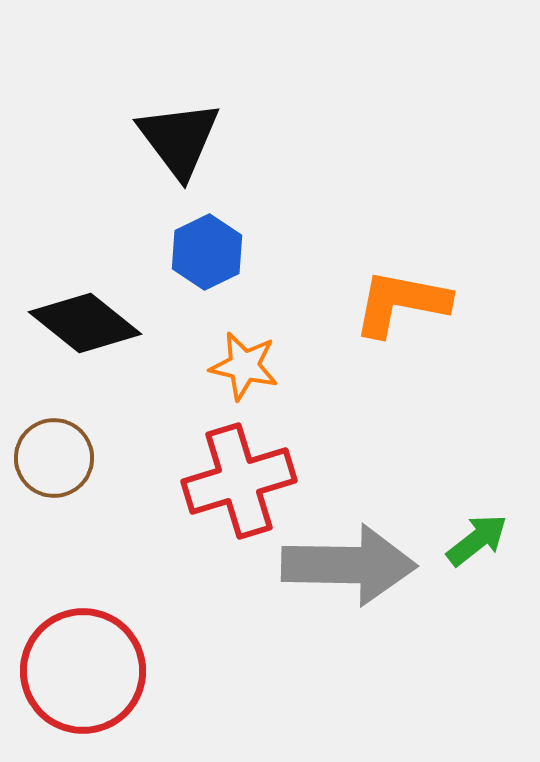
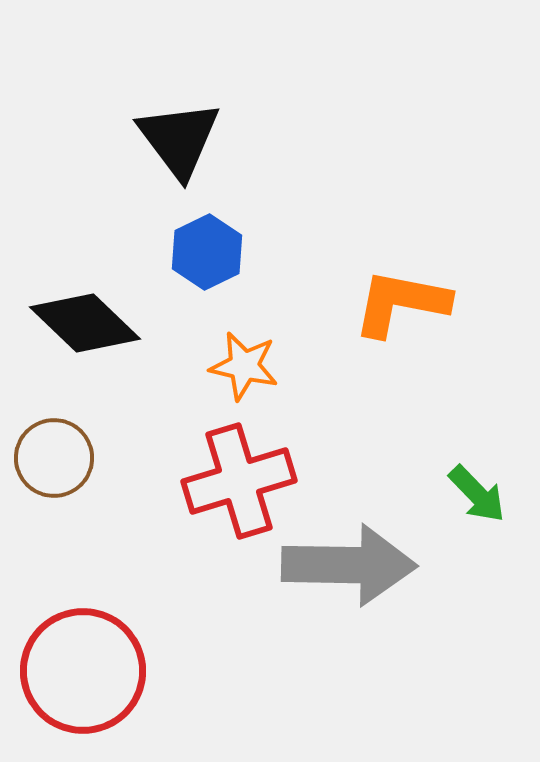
black diamond: rotated 5 degrees clockwise
green arrow: moved 46 px up; rotated 84 degrees clockwise
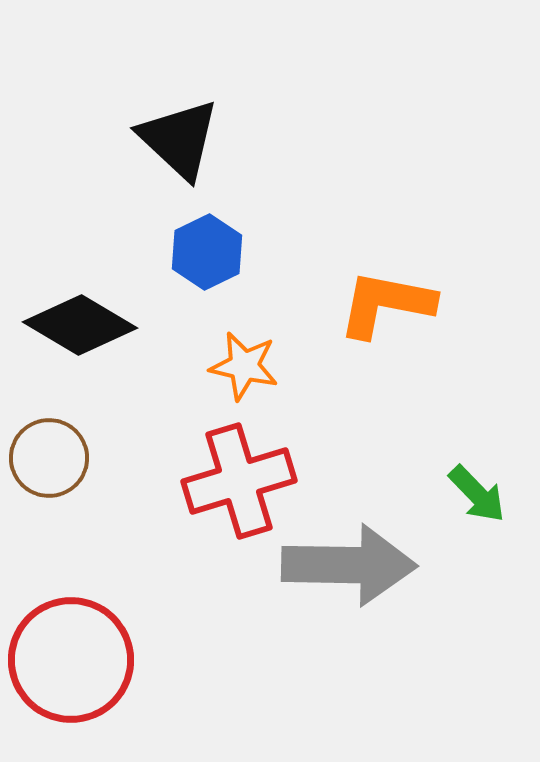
black triangle: rotated 10 degrees counterclockwise
orange L-shape: moved 15 px left, 1 px down
black diamond: moved 5 px left, 2 px down; rotated 13 degrees counterclockwise
brown circle: moved 5 px left
red circle: moved 12 px left, 11 px up
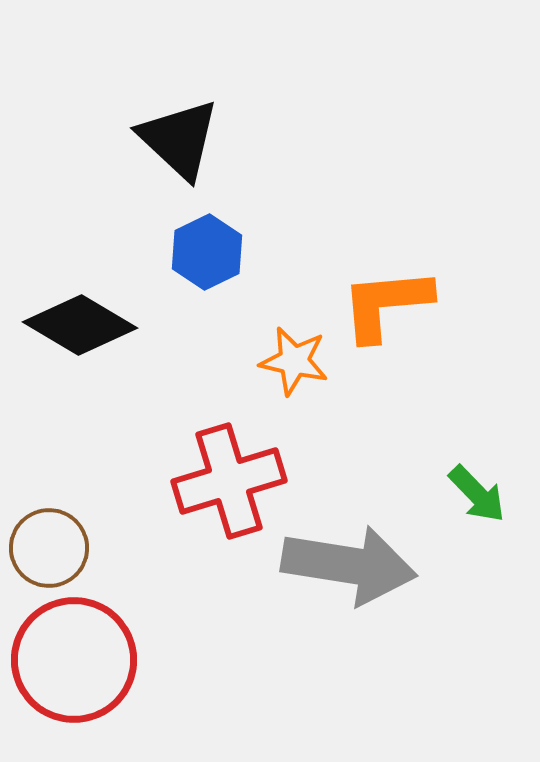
orange L-shape: rotated 16 degrees counterclockwise
orange star: moved 50 px right, 5 px up
brown circle: moved 90 px down
red cross: moved 10 px left
gray arrow: rotated 8 degrees clockwise
red circle: moved 3 px right
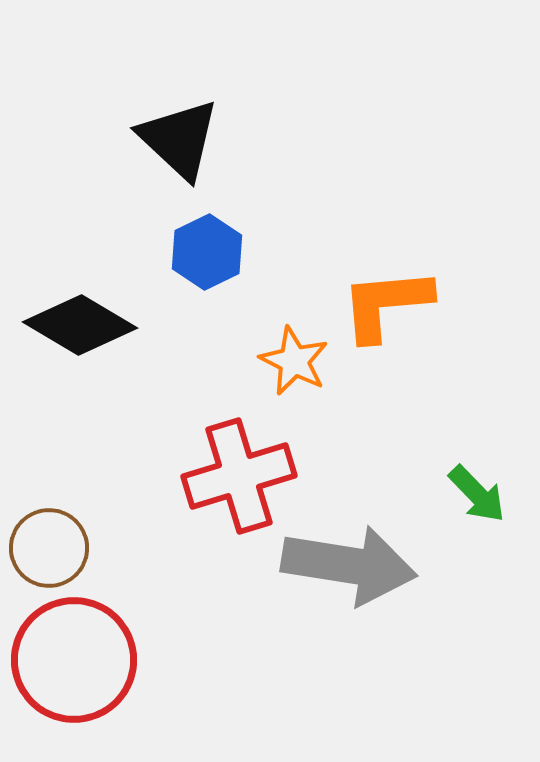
orange star: rotated 14 degrees clockwise
red cross: moved 10 px right, 5 px up
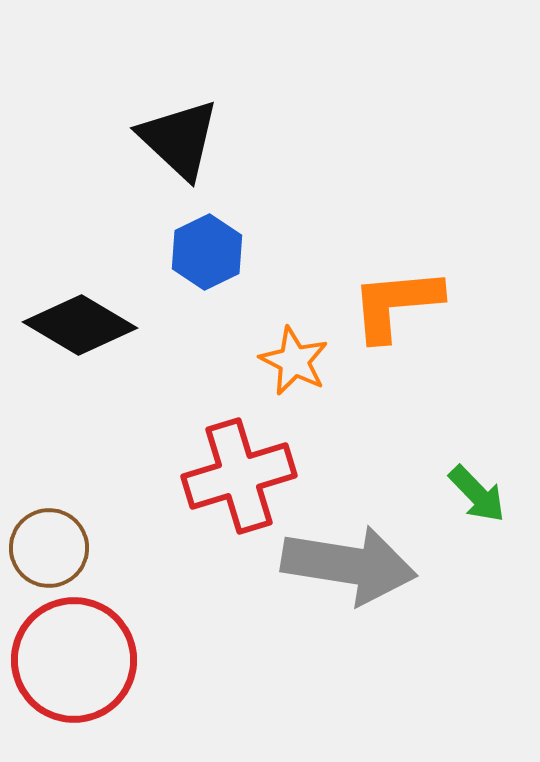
orange L-shape: moved 10 px right
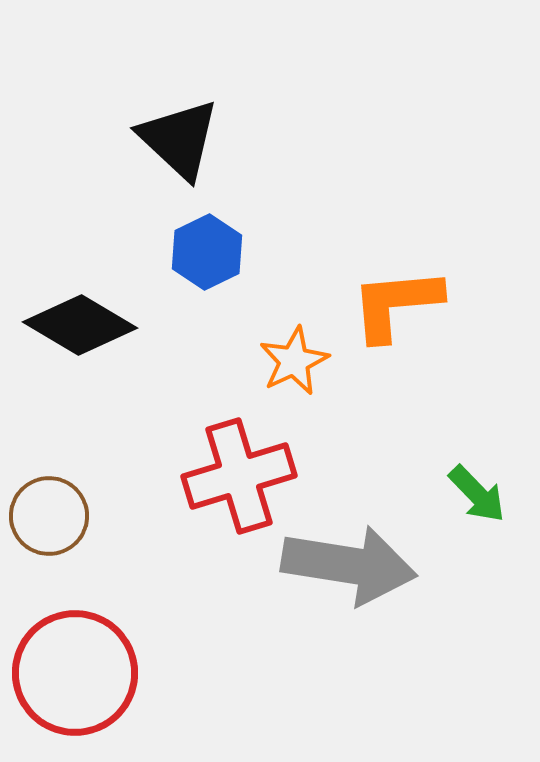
orange star: rotated 20 degrees clockwise
brown circle: moved 32 px up
red circle: moved 1 px right, 13 px down
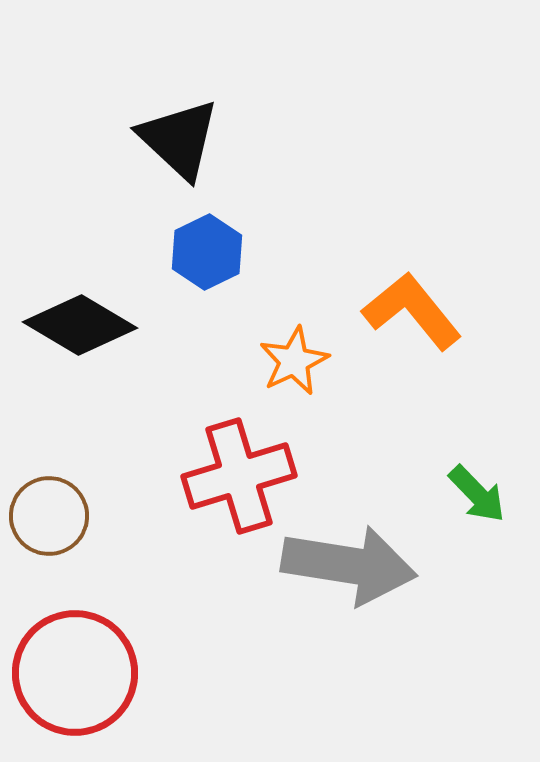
orange L-shape: moved 16 px right, 7 px down; rotated 56 degrees clockwise
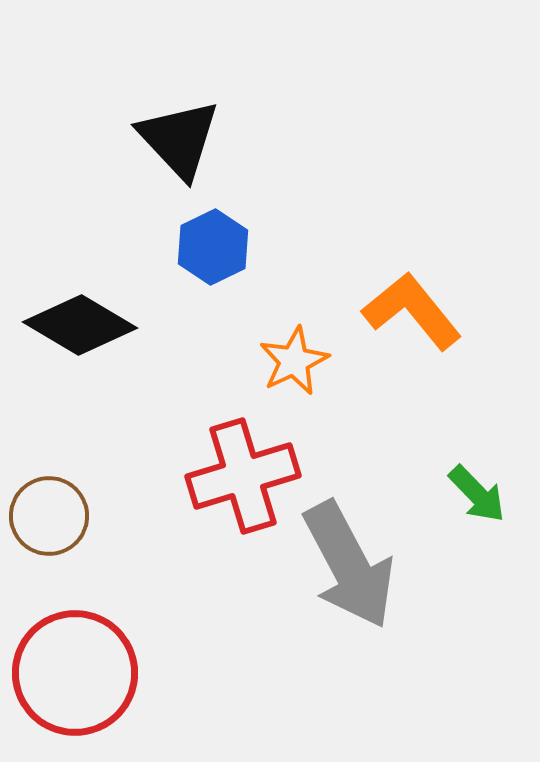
black triangle: rotated 4 degrees clockwise
blue hexagon: moved 6 px right, 5 px up
red cross: moved 4 px right
gray arrow: rotated 53 degrees clockwise
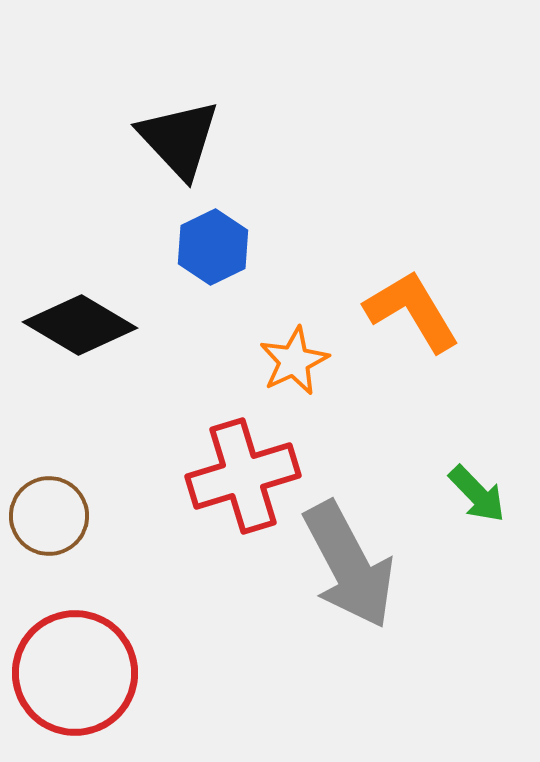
orange L-shape: rotated 8 degrees clockwise
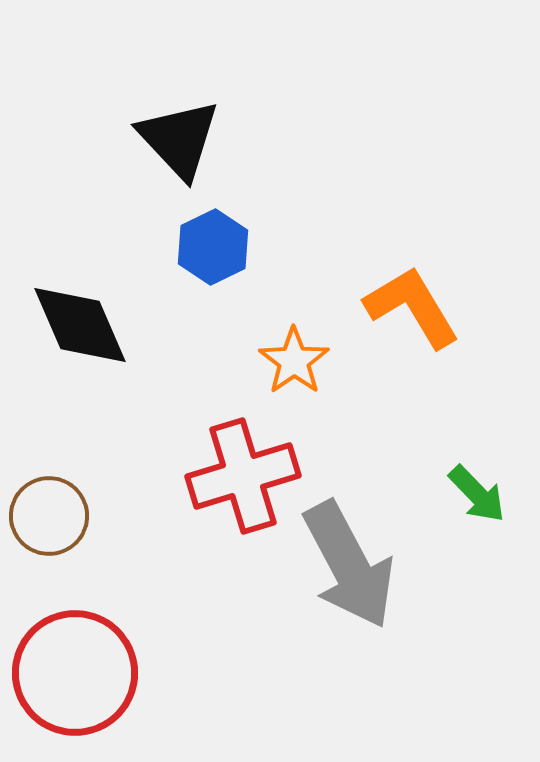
orange L-shape: moved 4 px up
black diamond: rotated 36 degrees clockwise
orange star: rotated 10 degrees counterclockwise
